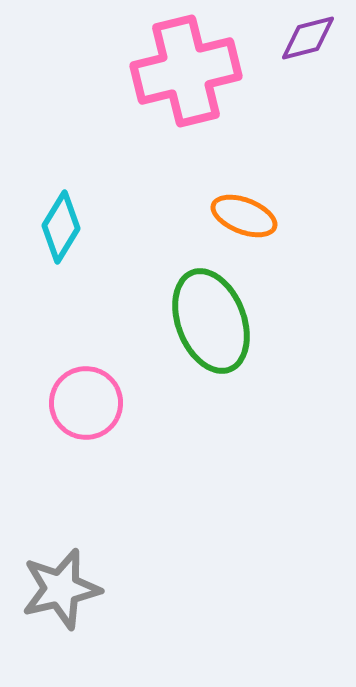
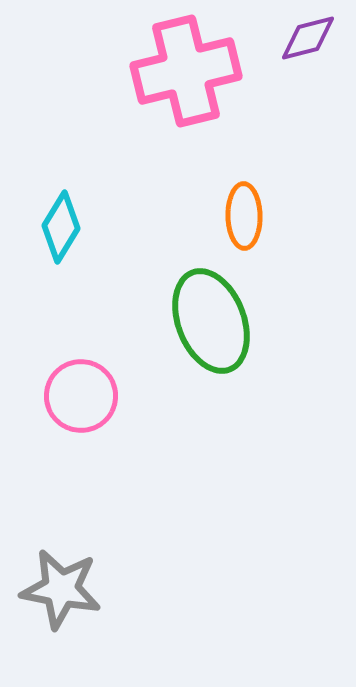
orange ellipse: rotated 68 degrees clockwise
pink circle: moved 5 px left, 7 px up
gray star: rotated 24 degrees clockwise
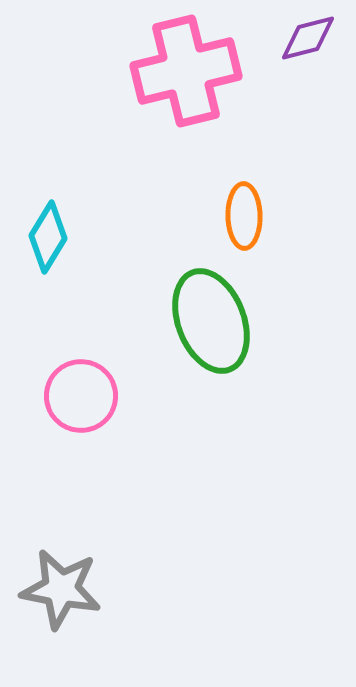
cyan diamond: moved 13 px left, 10 px down
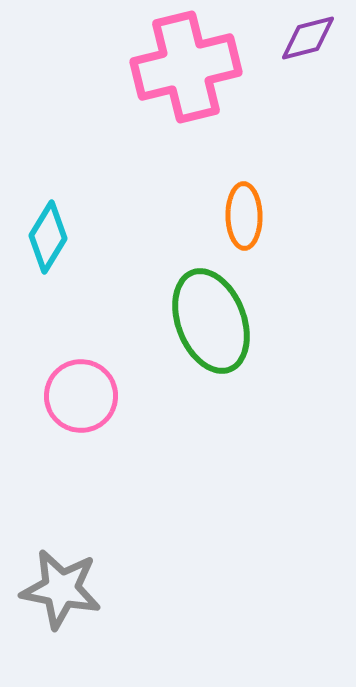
pink cross: moved 4 px up
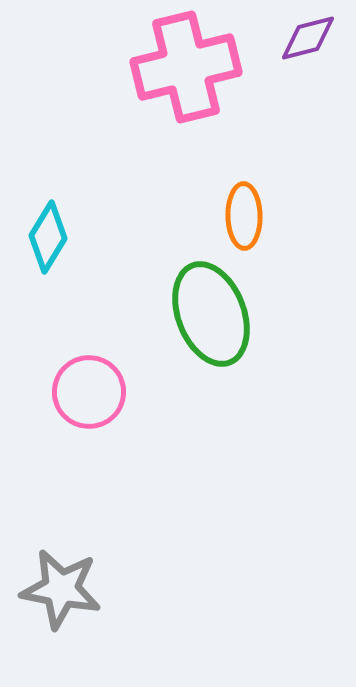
green ellipse: moved 7 px up
pink circle: moved 8 px right, 4 px up
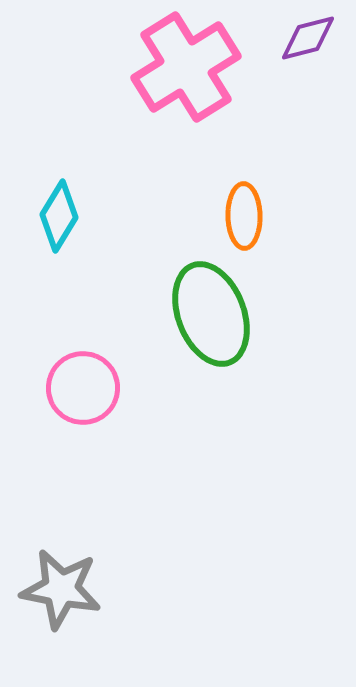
pink cross: rotated 18 degrees counterclockwise
cyan diamond: moved 11 px right, 21 px up
pink circle: moved 6 px left, 4 px up
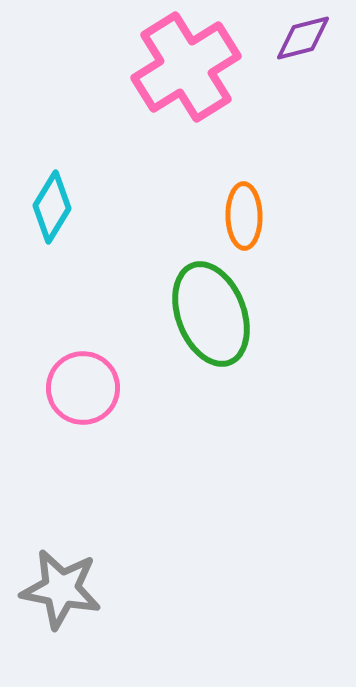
purple diamond: moved 5 px left
cyan diamond: moved 7 px left, 9 px up
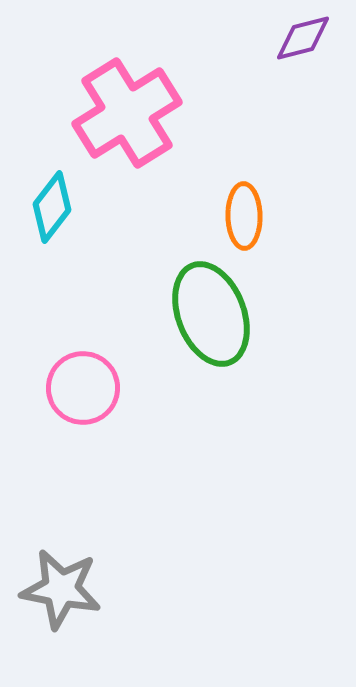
pink cross: moved 59 px left, 46 px down
cyan diamond: rotated 6 degrees clockwise
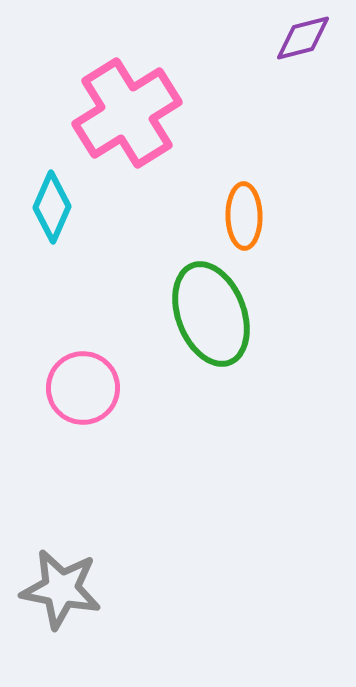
cyan diamond: rotated 14 degrees counterclockwise
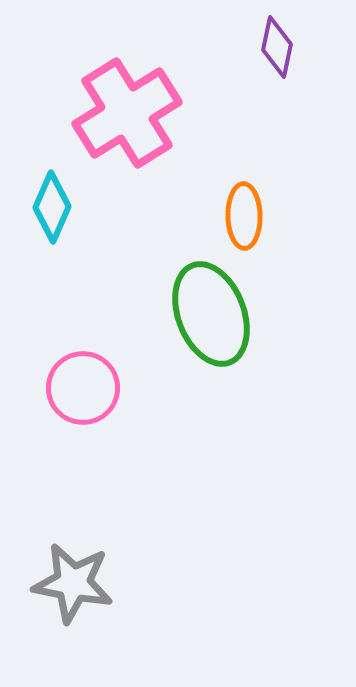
purple diamond: moved 26 px left, 9 px down; rotated 64 degrees counterclockwise
gray star: moved 12 px right, 6 px up
